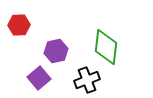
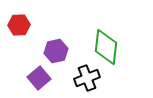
black cross: moved 2 px up
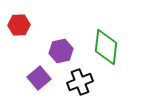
purple hexagon: moved 5 px right
black cross: moved 7 px left, 4 px down
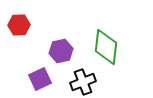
purple square: moved 1 px right, 1 px down; rotated 15 degrees clockwise
black cross: moved 3 px right
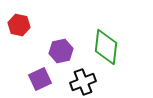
red hexagon: rotated 15 degrees clockwise
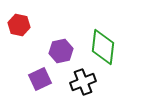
green diamond: moved 3 px left
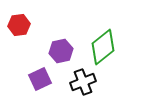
red hexagon: rotated 20 degrees counterclockwise
green diamond: rotated 45 degrees clockwise
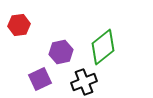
purple hexagon: moved 1 px down
black cross: moved 1 px right
